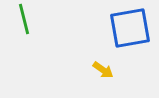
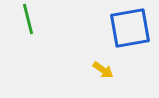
green line: moved 4 px right
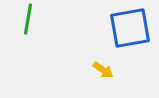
green line: rotated 24 degrees clockwise
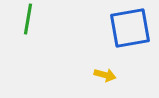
yellow arrow: moved 2 px right, 5 px down; rotated 20 degrees counterclockwise
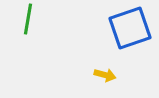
blue square: rotated 9 degrees counterclockwise
